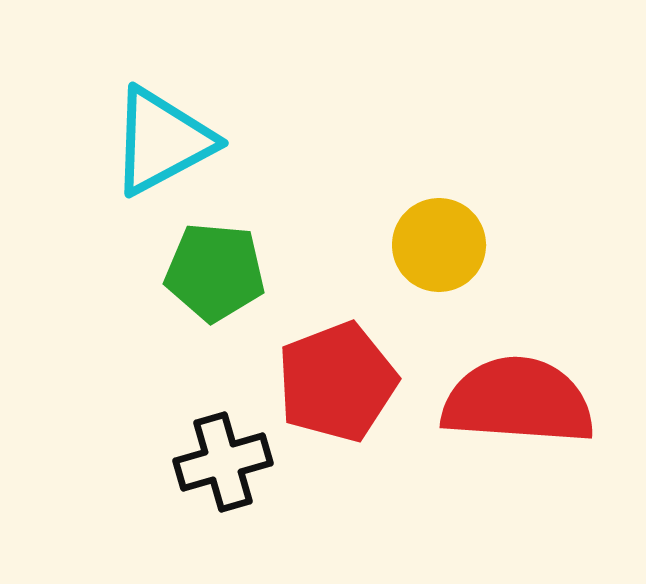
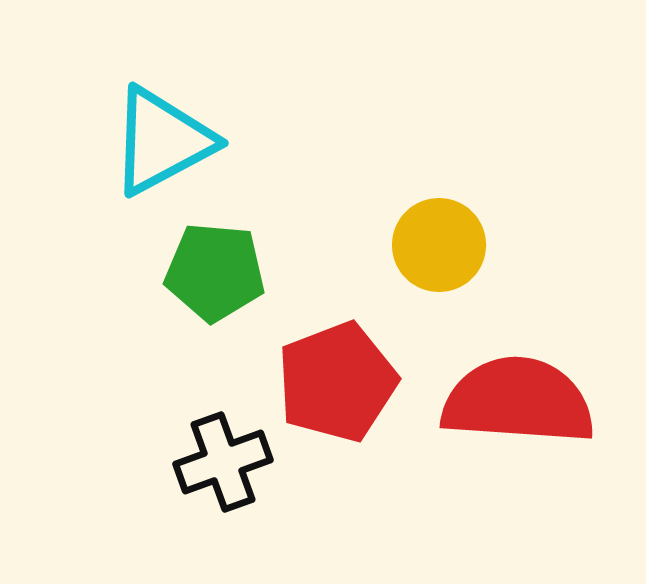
black cross: rotated 4 degrees counterclockwise
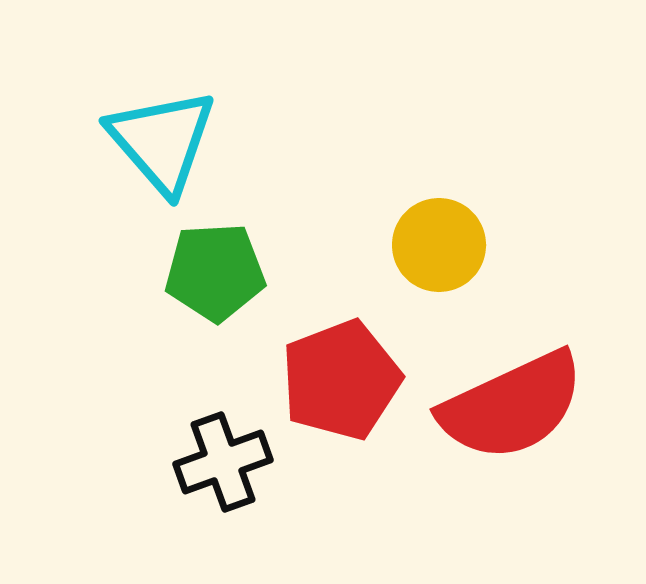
cyan triangle: rotated 43 degrees counterclockwise
green pentagon: rotated 8 degrees counterclockwise
red pentagon: moved 4 px right, 2 px up
red semicircle: moved 6 px left, 5 px down; rotated 151 degrees clockwise
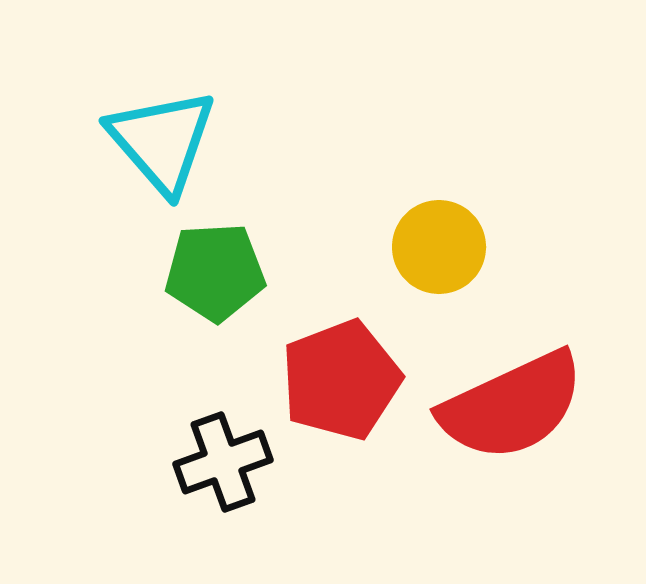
yellow circle: moved 2 px down
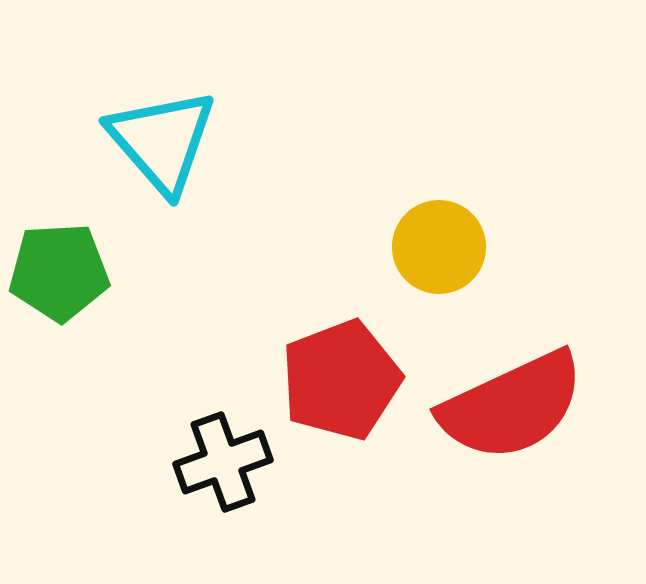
green pentagon: moved 156 px left
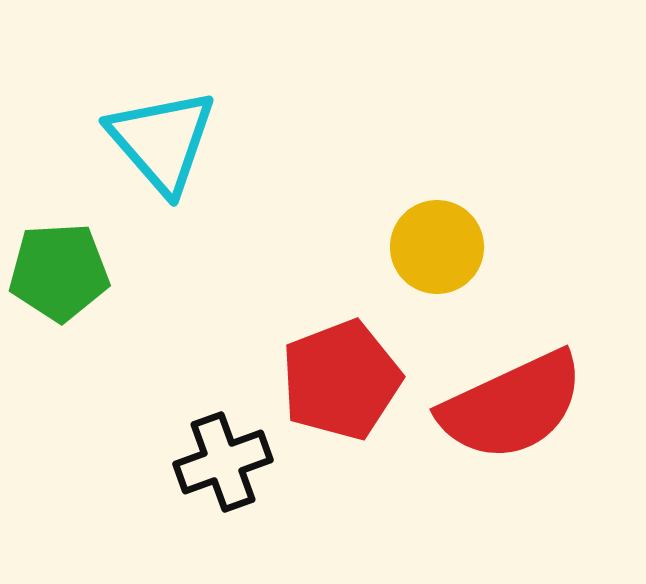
yellow circle: moved 2 px left
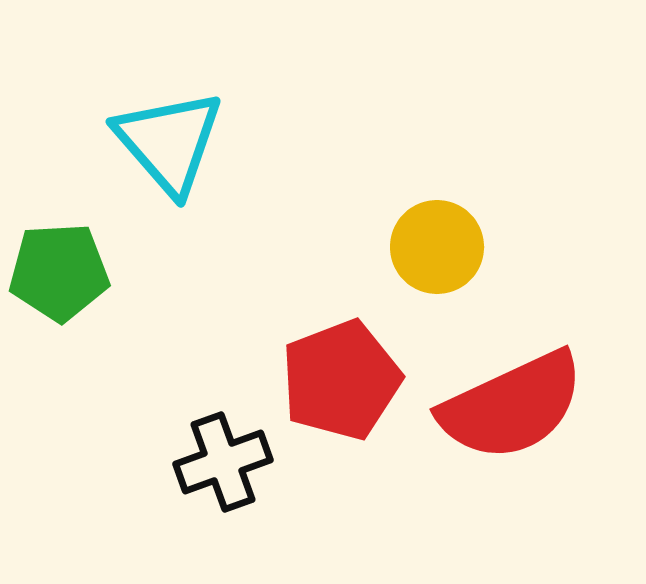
cyan triangle: moved 7 px right, 1 px down
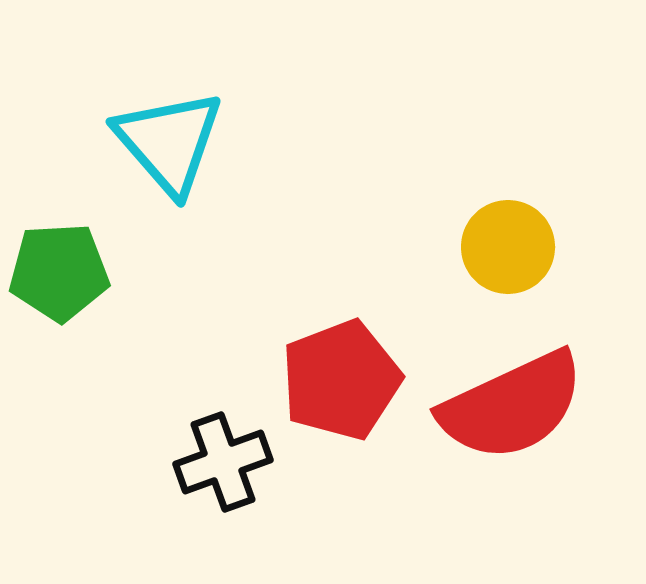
yellow circle: moved 71 px right
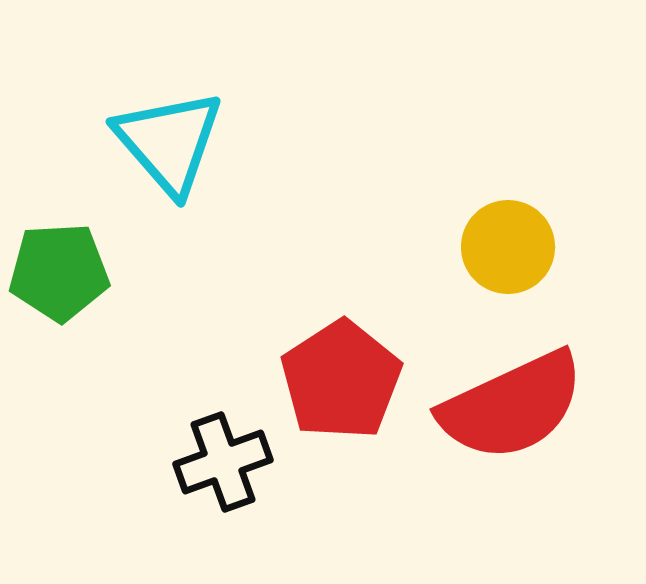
red pentagon: rotated 12 degrees counterclockwise
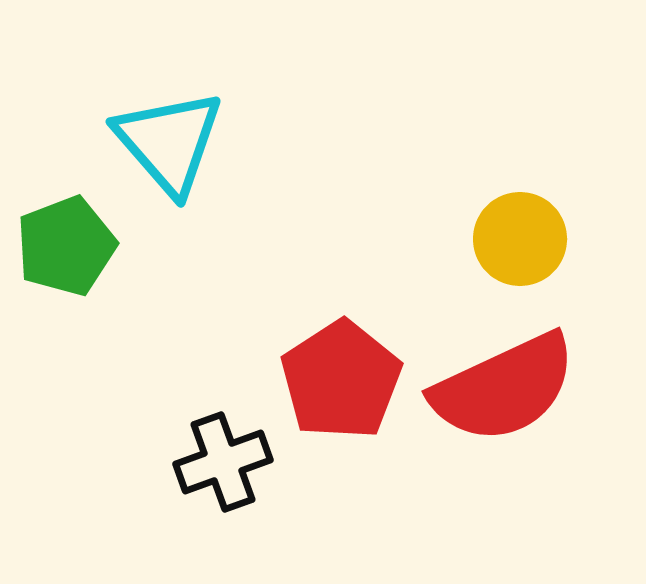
yellow circle: moved 12 px right, 8 px up
green pentagon: moved 7 px right, 26 px up; rotated 18 degrees counterclockwise
red semicircle: moved 8 px left, 18 px up
